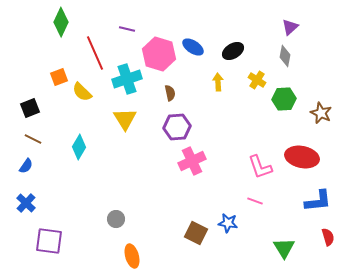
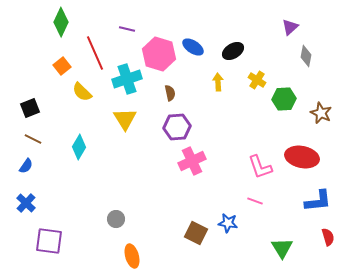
gray diamond: moved 21 px right
orange square: moved 3 px right, 11 px up; rotated 18 degrees counterclockwise
green triangle: moved 2 px left
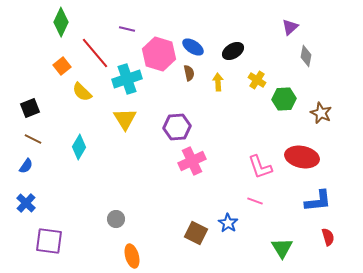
red line: rotated 16 degrees counterclockwise
brown semicircle: moved 19 px right, 20 px up
blue star: rotated 24 degrees clockwise
